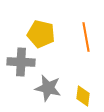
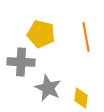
gray star: rotated 12 degrees clockwise
yellow diamond: moved 2 px left, 2 px down
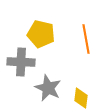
orange line: moved 2 px down
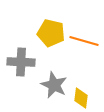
yellow pentagon: moved 10 px right, 1 px up
orange line: moved 2 px left, 2 px down; rotated 64 degrees counterclockwise
gray star: moved 6 px right, 3 px up
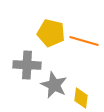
gray cross: moved 6 px right, 3 px down
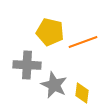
yellow pentagon: moved 1 px left, 1 px up
orange line: moved 1 px left, 1 px down; rotated 36 degrees counterclockwise
yellow diamond: moved 1 px right, 5 px up
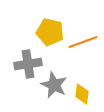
gray cross: moved 1 px right, 1 px up; rotated 12 degrees counterclockwise
yellow diamond: moved 1 px down
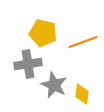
yellow pentagon: moved 7 px left, 1 px down
